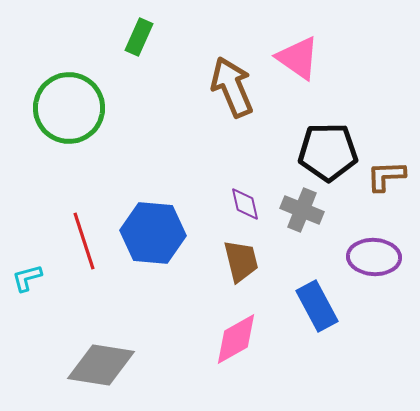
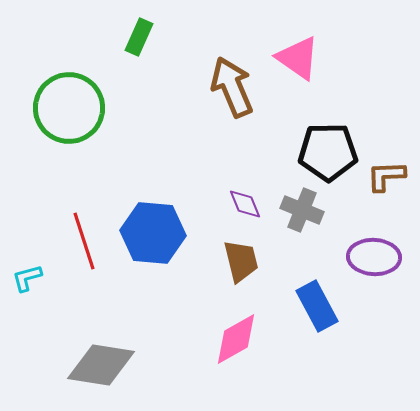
purple diamond: rotated 9 degrees counterclockwise
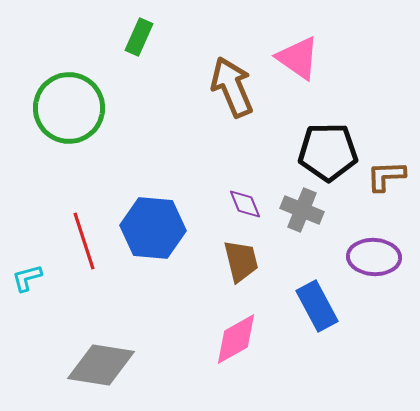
blue hexagon: moved 5 px up
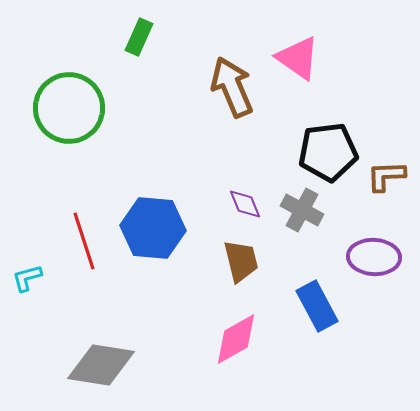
black pentagon: rotated 6 degrees counterclockwise
gray cross: rotated 6 degrees clockwise
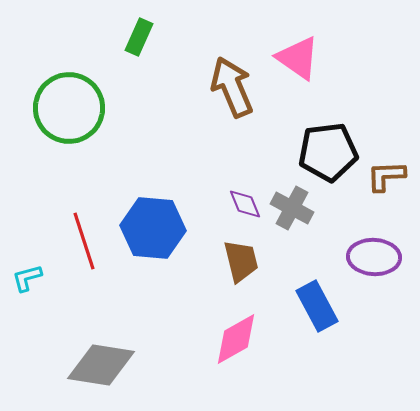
gray cross: moved 10 px left, 2 px up
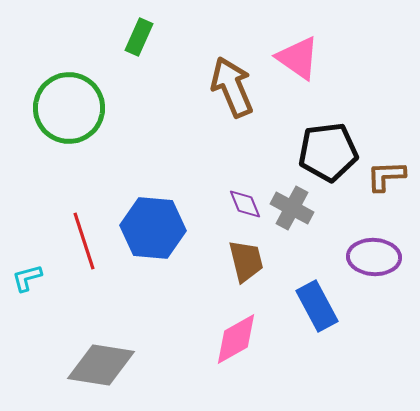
brown trapezoid: moved 5 px right
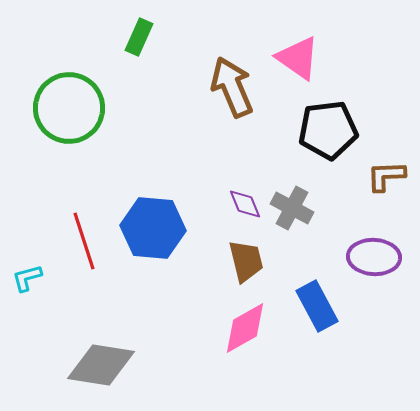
black pentagon: moved 22 px up
pink diamond: moved 9 px right, 11 px up
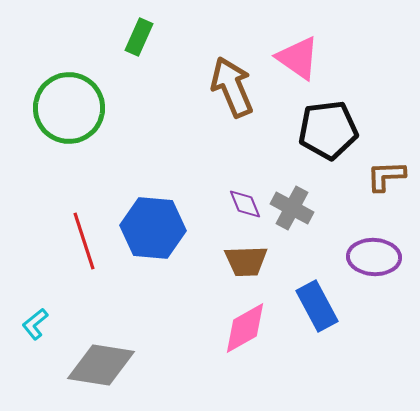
brown trapezoid: rotated 102 degrees clockwise
cyan L-shape: moved 8 px right, 46 px down; rotated 24 degrees counterclockwise
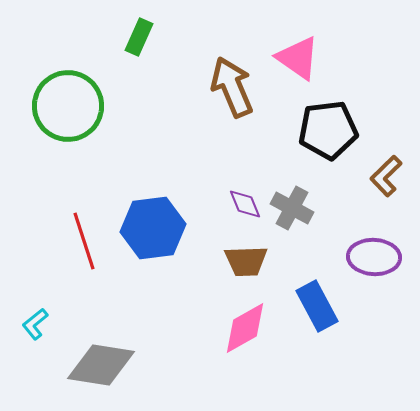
green circle: moved 1 px left, 2 px up
brown L-shape: rotated 42 degrees counterclockwise
blue hexagon: rotated 12 degrees counterclockwise
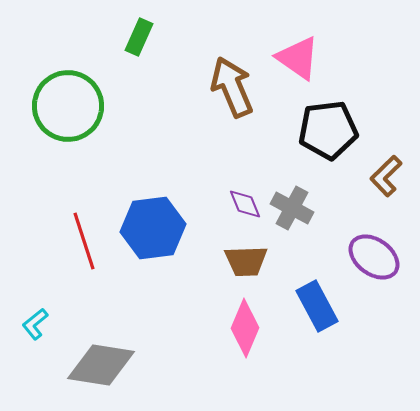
purple ellipse: rotated 33 degrees clockwise
pink diamond: rotated 38 degrees counterclockwise
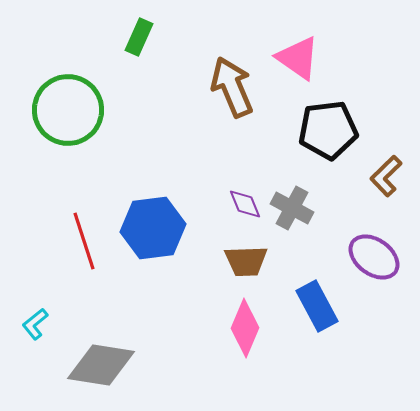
green circle: moved 4 px down
